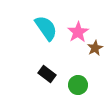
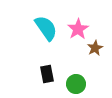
pink star: moved 3 px up
black rectangle: rotated 42 degrees clockwise
green circle: moved 2 px left, 1 px up
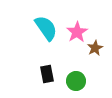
pink star: moved 1 px left, 3 px down
green circle: moved 3 px up
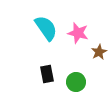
pink star: moved 1 px right, 1 px down; rotated 25 degrees counterclockwise
brown star: moved 4 px right, 4 px down
green circle: moved 1 px down
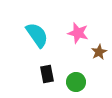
cyan semicircle: moved 9 px left, 7 px down
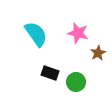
cyan semicircle: moved 1 px left, 1 px up
brown star: moved 1 px left, 1 px down
black rectangle: moved 3 px right, 1 px up; rotated 60 degrees counterclockwise
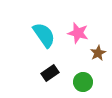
cyan semicircle: moved 8 px right, 1 px down
black rectangle: rotated 54 degrees counterclockwise
green circle: moved 7 px right
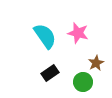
cyan semicircle: moved 1 px right, 1 px down
brown star: moved 2 px left, 10 px down
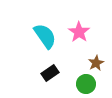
pink star: moved 1 px right, 1 px up; rotated 20 degrees clockwise
green circle: moved 3 px right, 2 px down
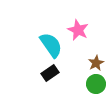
pink star: moved 1 px left, 2 px up; rotated 10 degrees counterclockwise
cyan semicircle: moved 6 px right, 9 px down
green circle: moved 10 px right
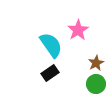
pink star: rotated 15 degrees clockwise
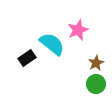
pink star: rotated 10 degrees clockwise
cyan semicircle: moved 1 px right, 1 px up; rotated 16 degrees counterclockwise
black rectangle: moved 23 px left, 15 px up
